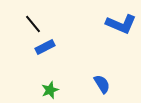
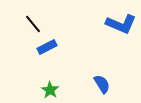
blue rectangle: moved 2 px right
green star: rotated 18 degrees counterclockwise
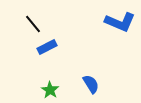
blue L-shape: moved 1 px left, 2 px up
blue semicircle: moved 11 px left
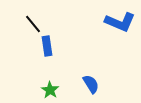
blue rectangle: moved 1 px up; rotated 72 degrees counterclockwise
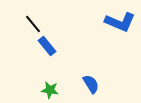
blue rectangle: rotated 30 degrees counterclockwise
green star: rotated 24 degrees counterclockwise
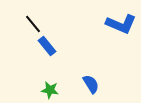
blue L-shape: moved 1 px right, 2 px down
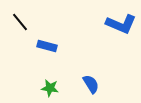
black line: moved 13 px left, 2 px up
blue rectangle: rotated 36 degrees counterclockwise
green star: moved 2 px up
